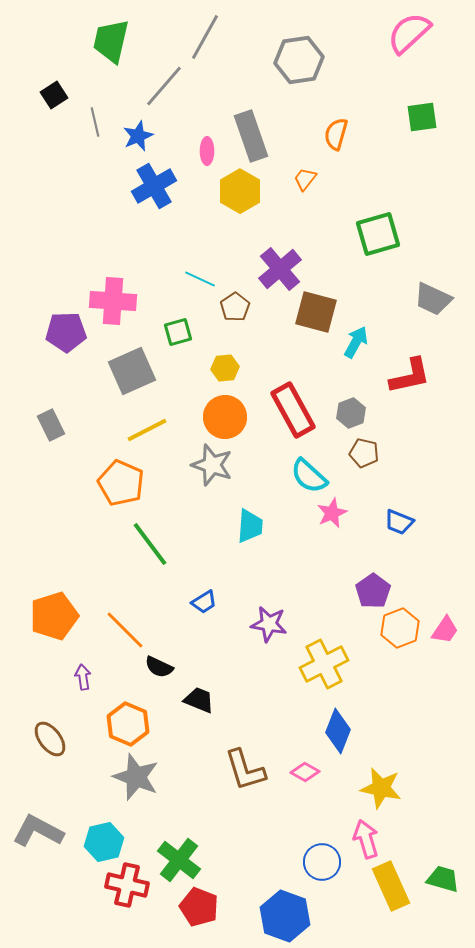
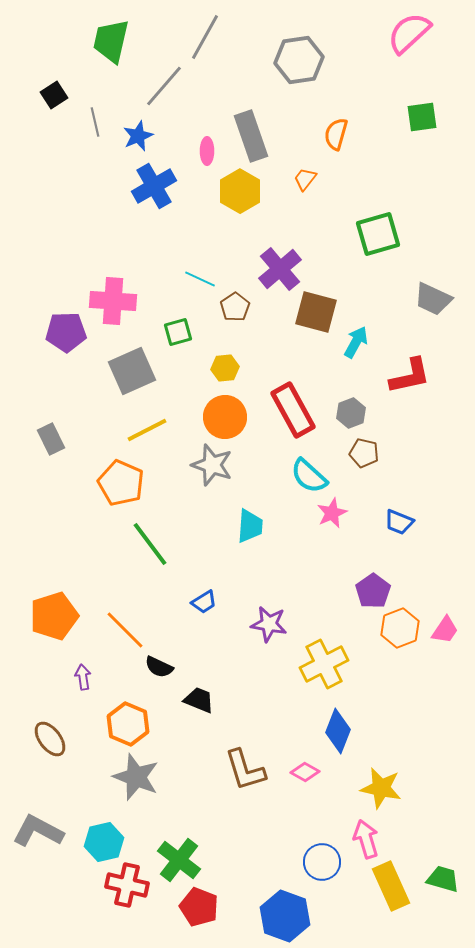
gray rectangle at (51, 425): moved 14 px down
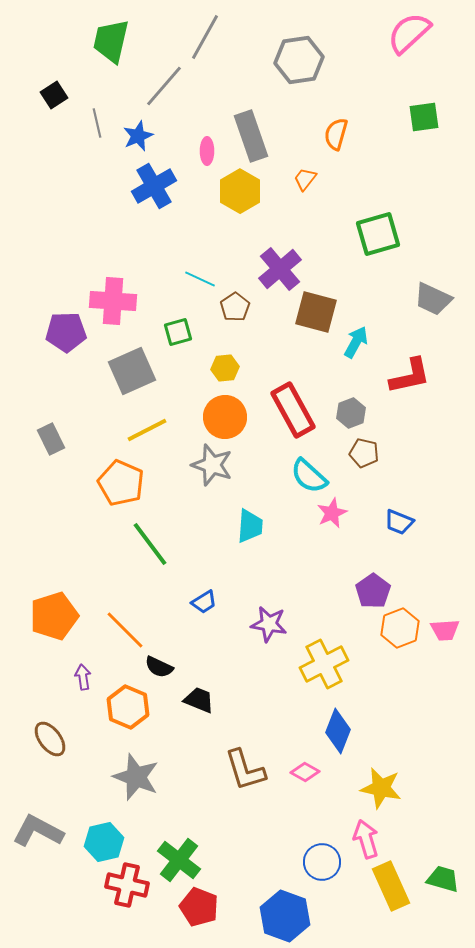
green square at (422, 117): moved 2 px right
gray line at (95, 122): moved 2 px right, 1 px down
pink trapezoid at (445, 630): rotated 52 degrees clockwise
orange hexagon at (128, 724): moved 17 px up
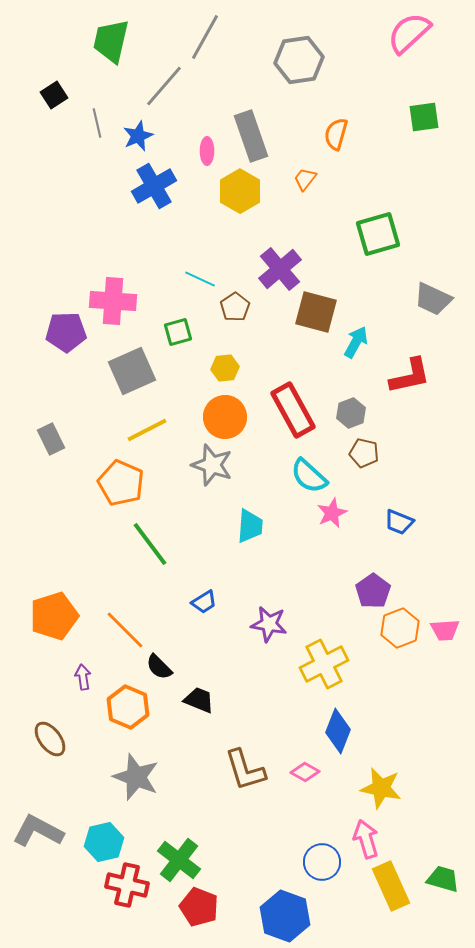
black semicircle at (159, 667): rotated 20 degrees clockwise
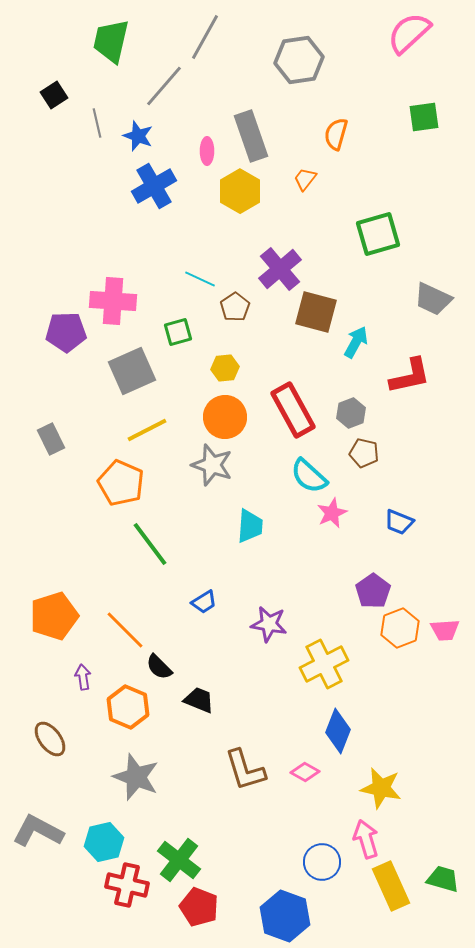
blue star at (138, 136): rotated 28 degrees counterclockwise
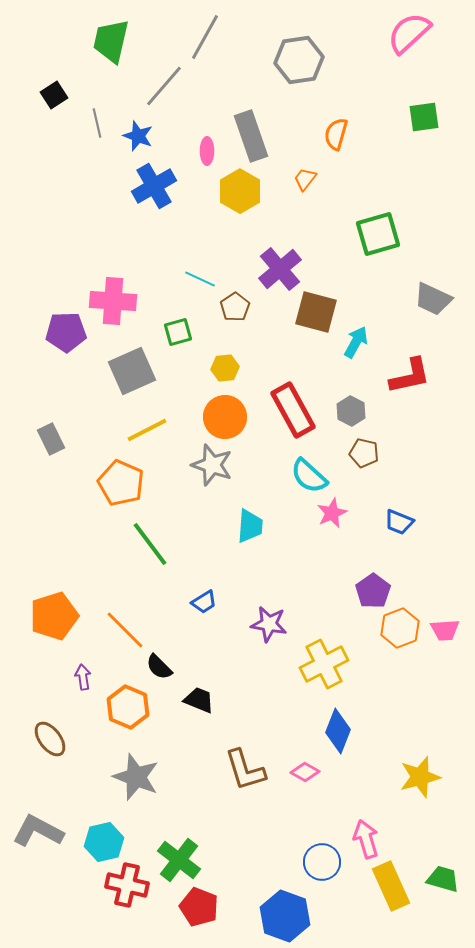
gray hexagon at (351, 413): moved 2 px up; rotated 12 degrees counterclockwise
yellow star at (381, 788): moved 39 px right, 11 px up; rotated 27 degrees counterclockwise
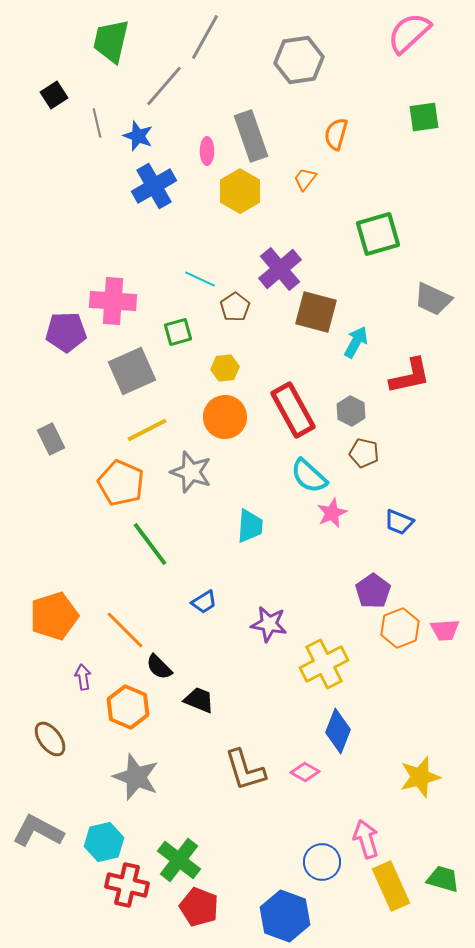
gray star at (212, 465): moved 21 px left, 7 px down
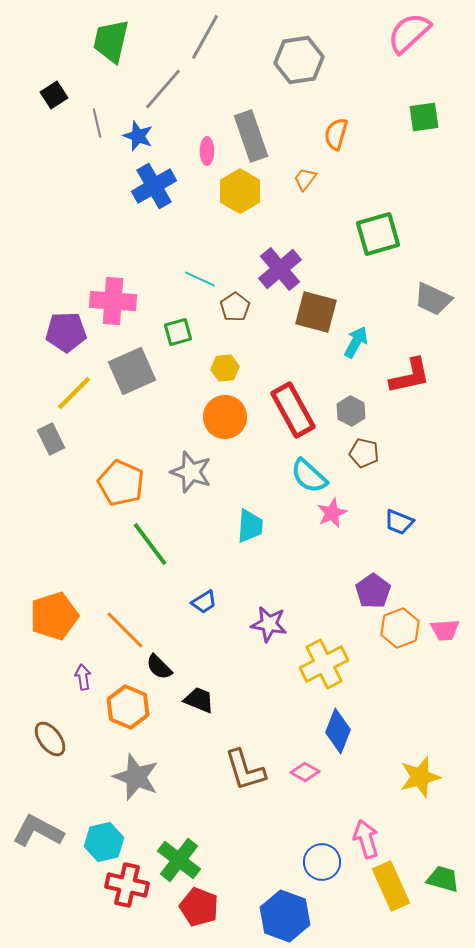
gray line at (164, 86): moved 1 px left, 3 px down
yellow line at (147, 430): moved 73 px left, 37 px up; rotated 18 degrees counterclockwise
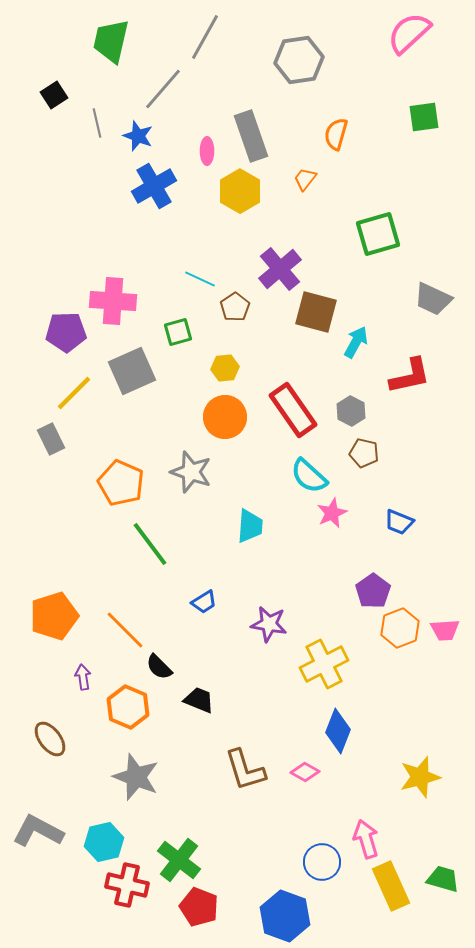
red rectangle at (293, 410): rotated 6 degrees counterclockwise
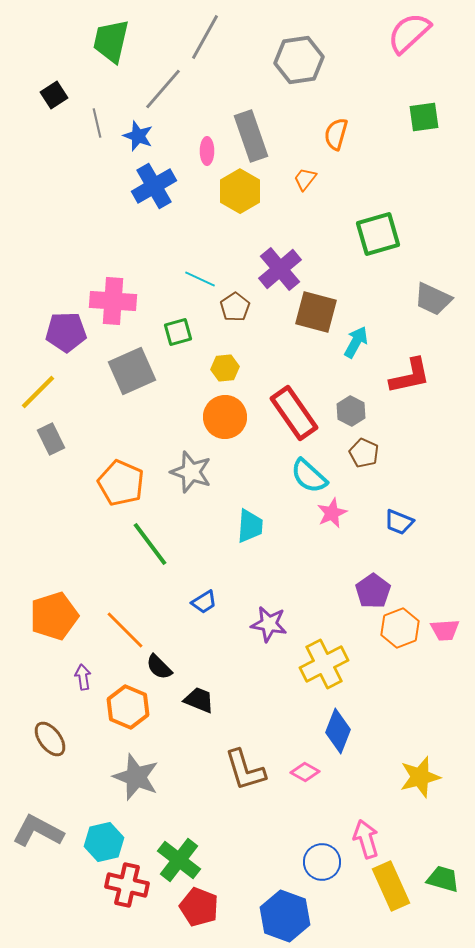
yellow line at (74, 393): moved 36 px left, 1 px up
red rectangle at (293, 410): moved 1 px right, 3 px down
brown pentagon at (364, 453): rotated 12 degrees clockwise
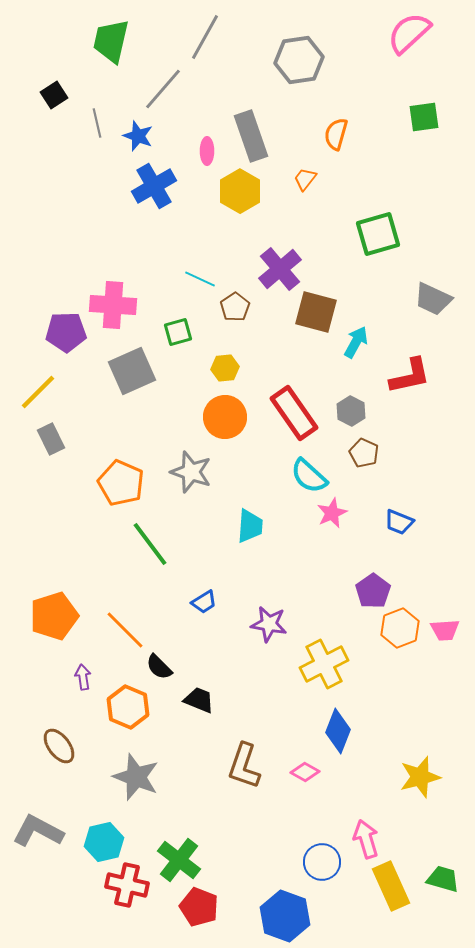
pink cross at (113, 301): moved 4 px down
brown ellipse at (50, 739): moved 9 px right, 7 px down
brown L-shape at (245, 770): moved 1 px left, 4 px up; rotated 36 degrees clockwise
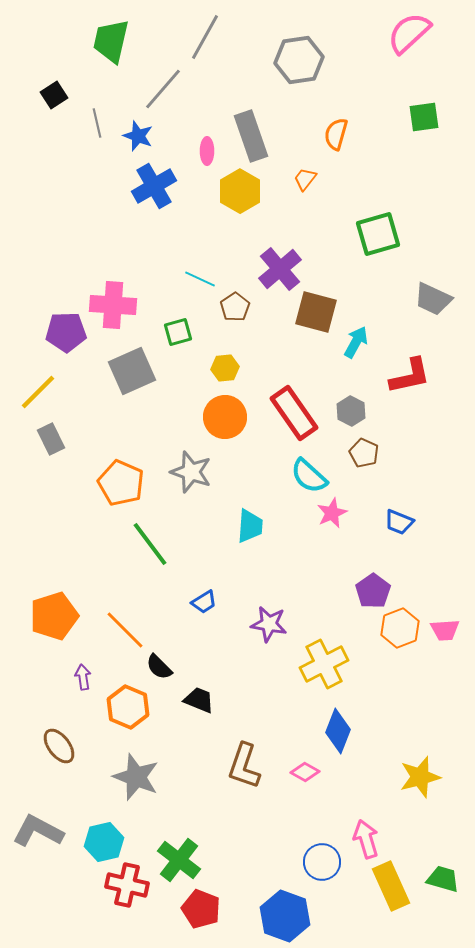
red pentagon at (199, 907): moved 2 px right, 2 px down
